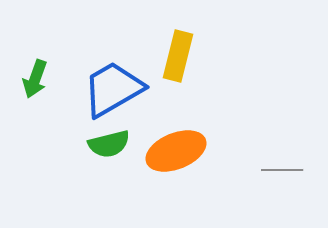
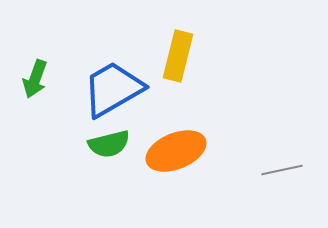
gray line: rotated 12 degrees counterclockwise
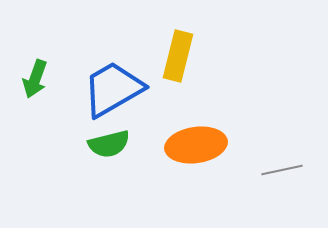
orange ellipse: moved 20 px right, 6 px up; rotated 14 degrees clockwise
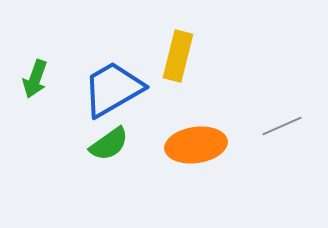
green semicircle: rotated 21 degrees counterclockwise
gray line: moved 44 px up; rotated 12 degrees counterclockwise
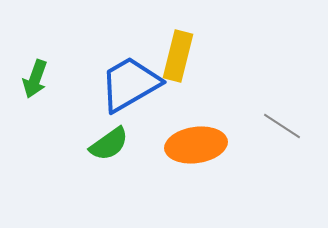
blue trapezoid: moved 17 px right, 5 px up
gray line: rotated 57 degrees clockwise
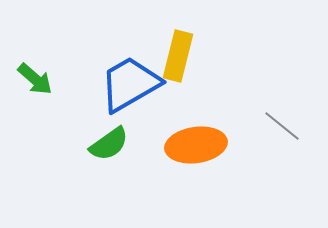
green arrow: rotated 69 degrees counterclockwise
gray line: rotated 6 degrees clockwise
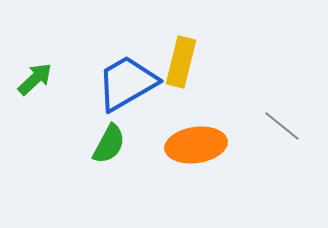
yellow rectangle: moved 3 px right, 6 px down
green arrow: rotated 84 degrees counterclockwise
blue trapezoid: moved 3 px left, 1 px up
green semicircle: rotated 27 degrees counterclockwise
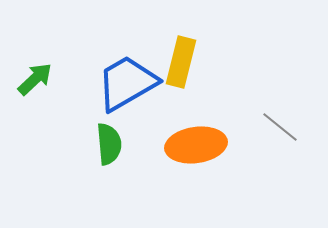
gray line: moved 2 px left, 1 px down
green semicircle: rotated 33 degrees counterclockwise
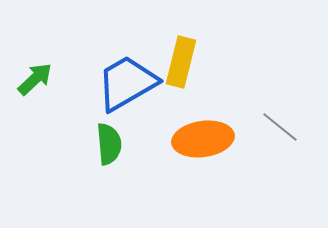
orange ellipse: moved 7 px right, 6 px up
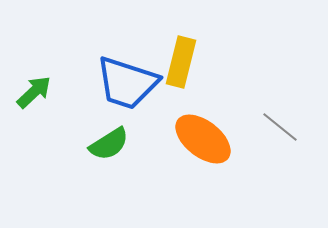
green arrow: moved 1 px left, 13 px down
blue trapezoid: rotated 132 degrees counterclockwise
orange ellipse: rotated 46 degrees clockwise
green semicircle: rotated 63 degrees clockwise
